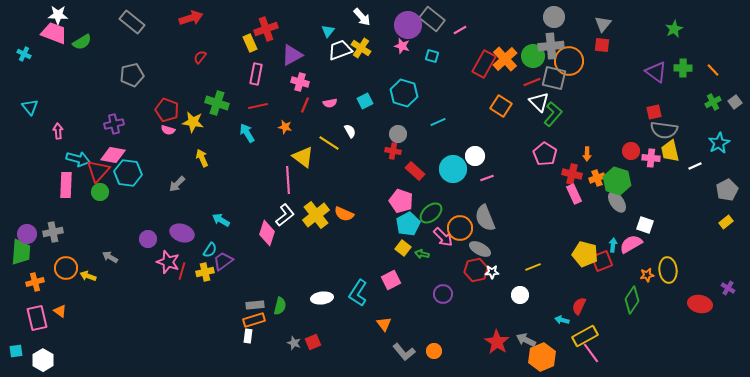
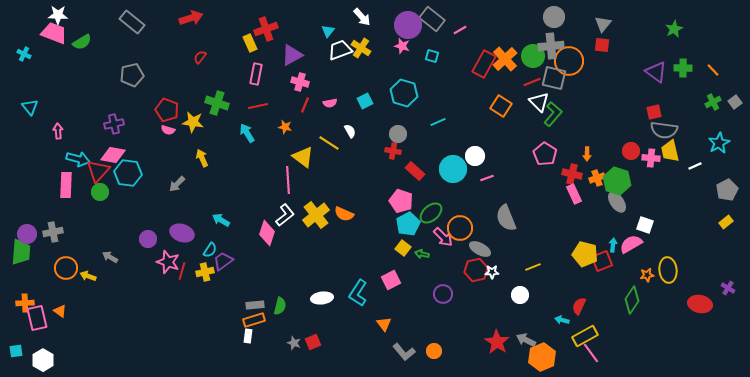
gray semicircle at (485, 218): moved 21 px right
orange cross at (35, 282): moved 10 px left, 21 px down; rotated 12 degrees clockwise
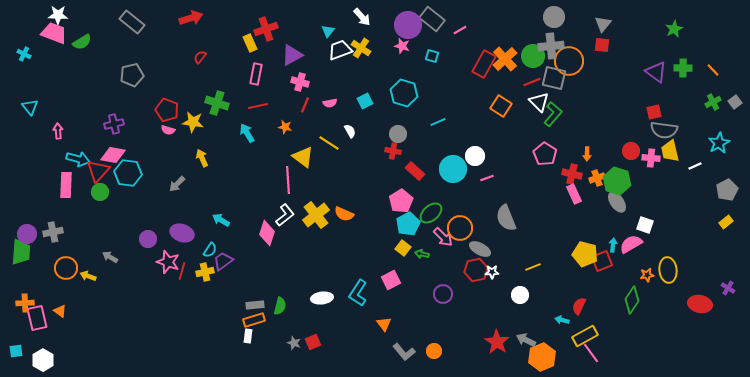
pink pentagon at (401, 201): rotated 20 degrees clockwise
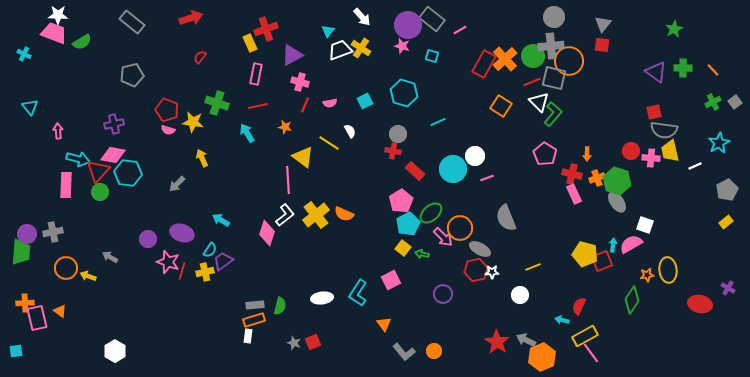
white hexagon at (43, 360): moved 72 px right, 9 px up
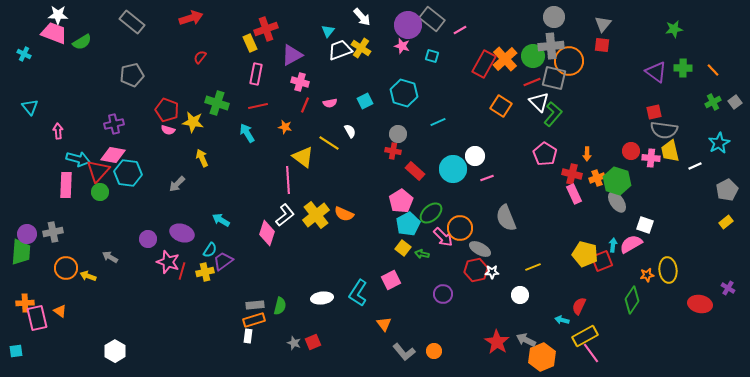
green star at (674, 29): rotated 18 degrees clockwise
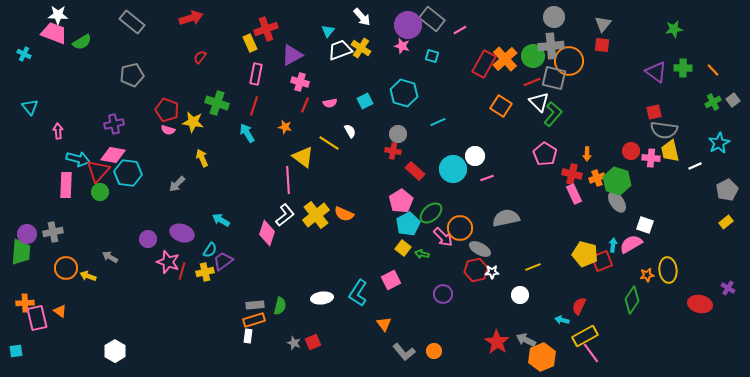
gray square at (735, 102): moved 2 px left, 2 px up
red line at (258, 106): moved 4 px left; rotated 60 degrees counterclockwise
gray semicircle at (506, 218): rotated 100 degrees clockwise
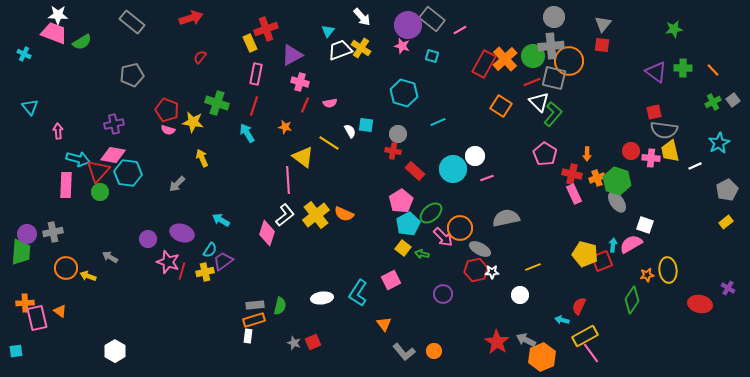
cyan square at (365, 101): moved 1 px right, 24 px down; rotated 35 degrees clockwise
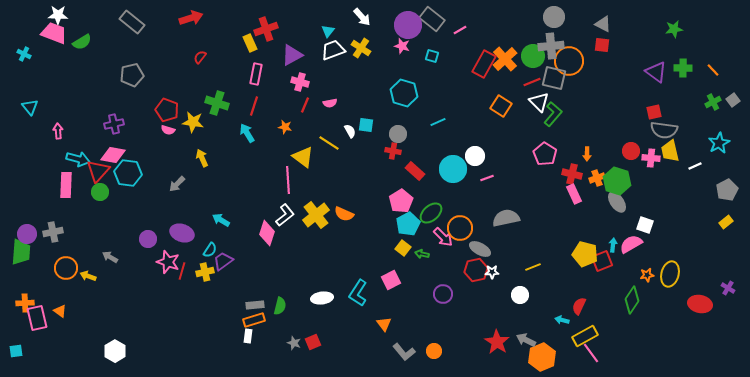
gray triangle at (603, 24): rotated 42 degrees counterclockwise
white trapezoid at (340, 50): moved 7 px left
yellow ellipse at (668, 270): moved 2 px right, 4 px down; rotated 20 degrees clockwise
